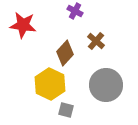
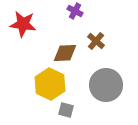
red star: moved 1 px up
brown diamond: rotated 45 degrees clockwise
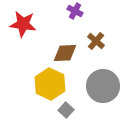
gray circle: moved 3 px left, 1 px down
gray square: rotated 28 degrees clockwise
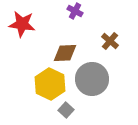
red star: moved 1 px left
brown cross: moved 14 px right
gray circle: moved 11 px left, 7 px up
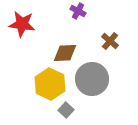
purple cross: moved 3 px right
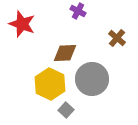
red star: rotated 12 degrees clockwise
brown cross: moved 7 px right, 3 px up
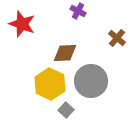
gray circle: moved 1 px left, 2 px down
